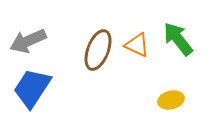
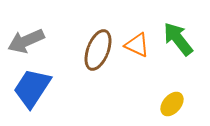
gray arrow: moved 2 px left
yellow ellipse: moved 1 px right, 4 px down; rotated 35 degrees counterclockwise
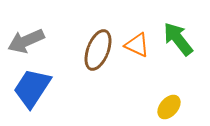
yellow ellipse: moved 3 px left, 3 px down
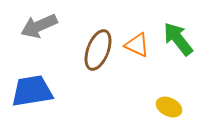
gray arrow: moved 13 px right, 15 px up
blue trapezoid: moved 3 px down; rotated 48 degrees clockwise
yellow ellipse: rotated 75 degrees clockwise
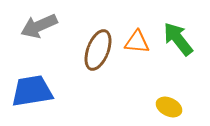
orange triangle: moved 3 px up; rotated 20 degrees counterclockwise
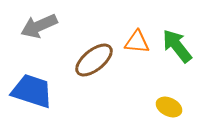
green arrow: moved 1 px left, 7 px down
brown ellipse: moved 4 px left, 10 px down; rotated 30 degrees clockwise
blue trapezoid: rotated 27 degrees clockwise
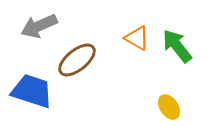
orange triangle: moved 4 px up; rotated 24 degrees clockwise
brown ellipse: moved 17 px left
yellow ellipse: rotated 30 degrees clockwise
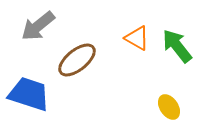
gray arrow: moved 1 px left; rotated 15 degrees counterclockwise
blue trapezoid: moved 3 px left, 3 px down
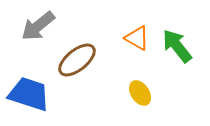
yellow ellipse: moved 29 px left, 14 px up
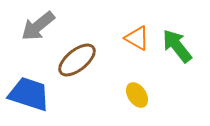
yellow ellipse: moved 3 px left, 2 px down
